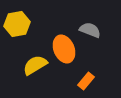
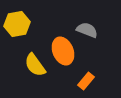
gray semicircle: moved 3 px left
orange ellipse: moved 1 px left, 2 px down
yellow semicircle: rotated 95 degrees counterclockwise
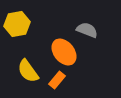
orange ellipse: moved 1 px right, 1 px down; rotated 16 degrees counterclockwise
yellow semicircle: moved 7 px left, 6 px down
orange rectangle: moved 29 px left, 1 px up
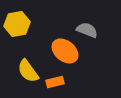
orange ellipse: moved 1 px right, 1 px up; rotated 12 degrees counterclockwise
orange rectangle: moved 2 px left, 2 px down; rotated 36 degrees clockwise
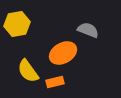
gray semicircle: moved 1 px right
orange ellipse: moved 2 px left, 2 px down; rotated 68 degrees counterclockwise
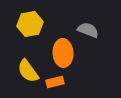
yellow hexagon: moved 13 px right
orange ellipse: rotated 64 degrees counterclockwise
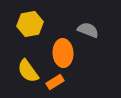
orange rectangle: rotated 18 degrees counterclockwise
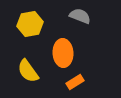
gray semicircle: moved 8 px left, 14 px up
orange rectangle: moved 20 px right
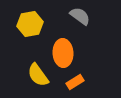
gray semicircle: rotated 15 degrees clockwise
yellow semicircle: moved 10 px right, 4 px down
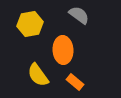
gray semicircle: moved 1 px left, 1 px up
orange ellipse: moved 3 px up
orange rectangle: rotated 72 degrees clockwise
